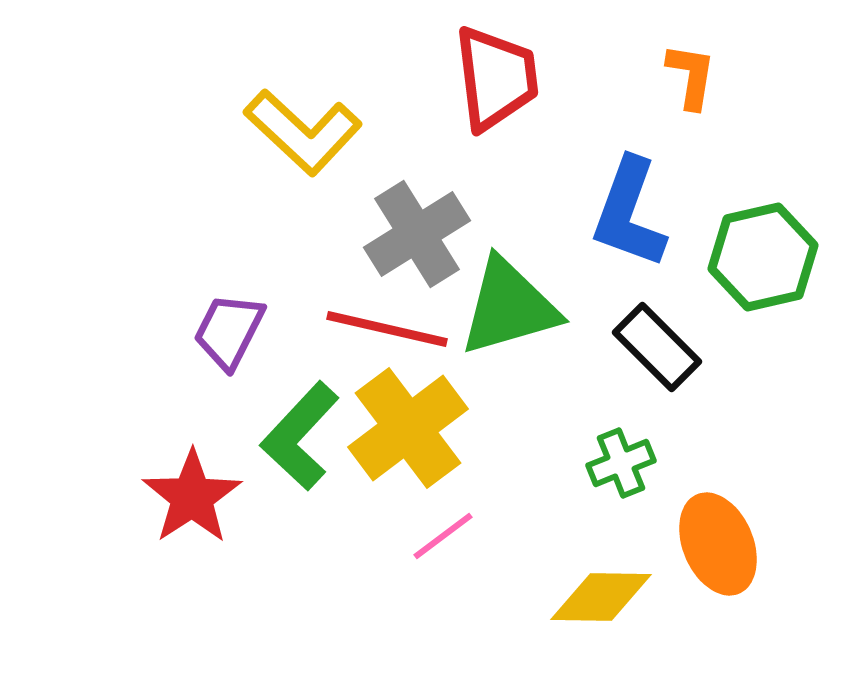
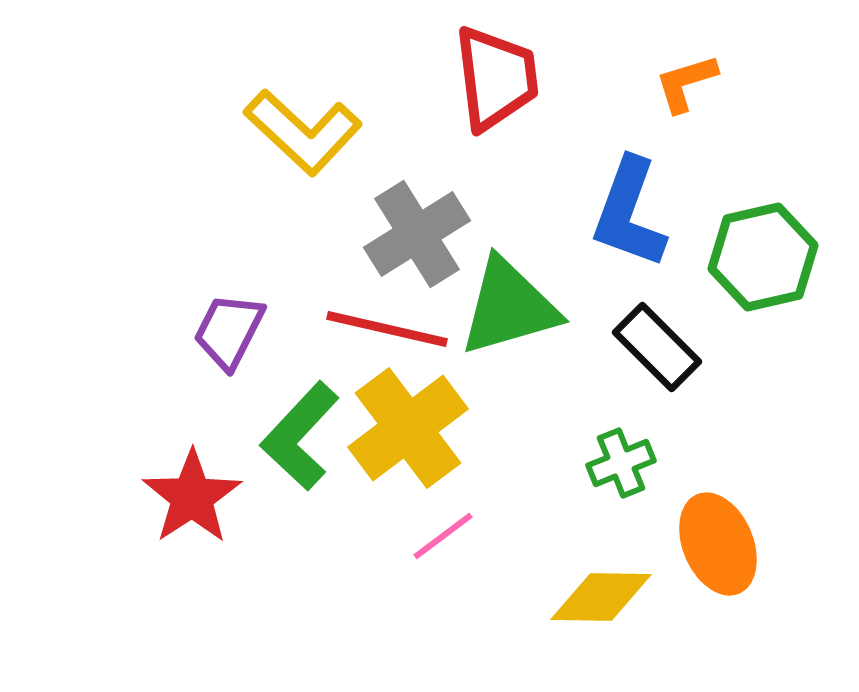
orange L-shape: moved 5 px left, 7 px down; rotated 116 degrees counterclockwise
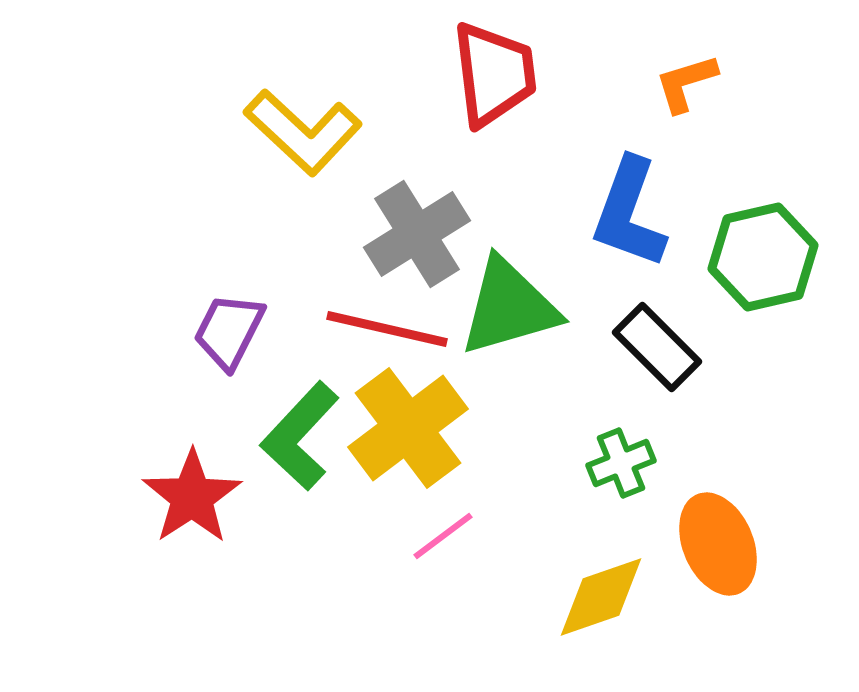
red trapezoid: moved 2 px left, 4 px up
yellow diamond: rotated 20 degrees counterclockwise
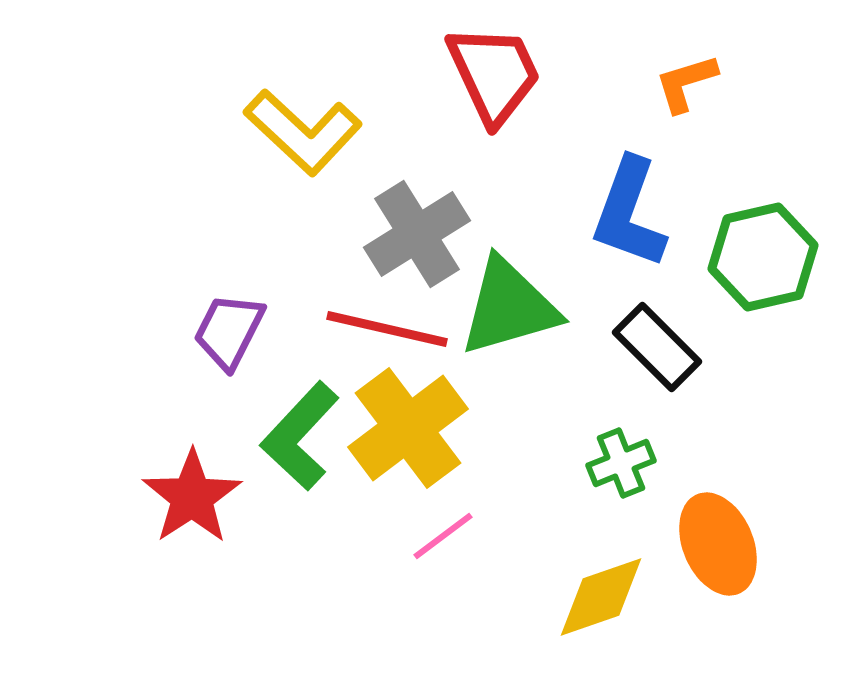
red trapezoid: rotated 18 degrees counterclockwise
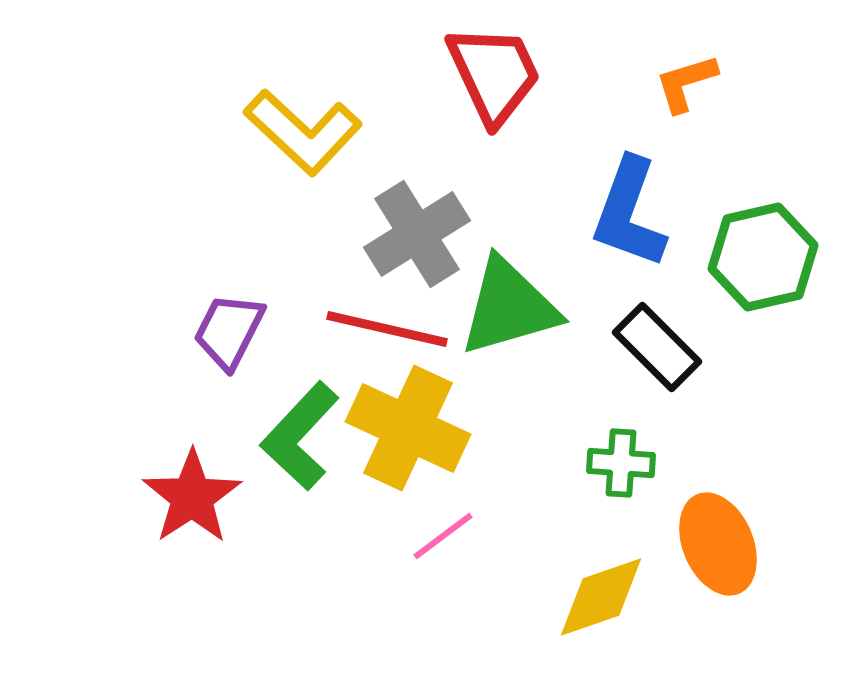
yellow cross: rotated 28 degrees counterclockwise
green cross: rotated 26 degrees clockwise
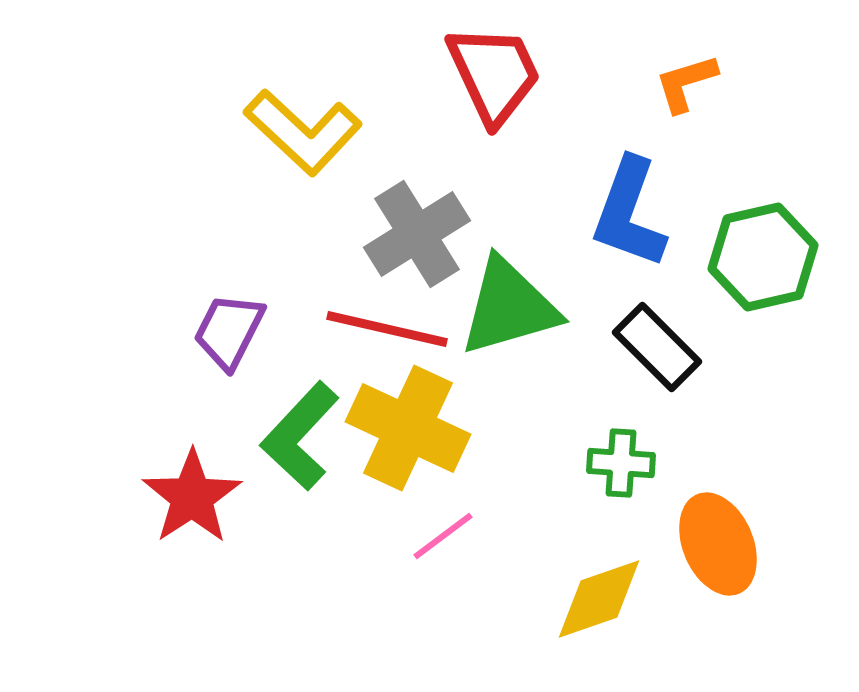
yellow diamond: moved 2 px left, 2 px down
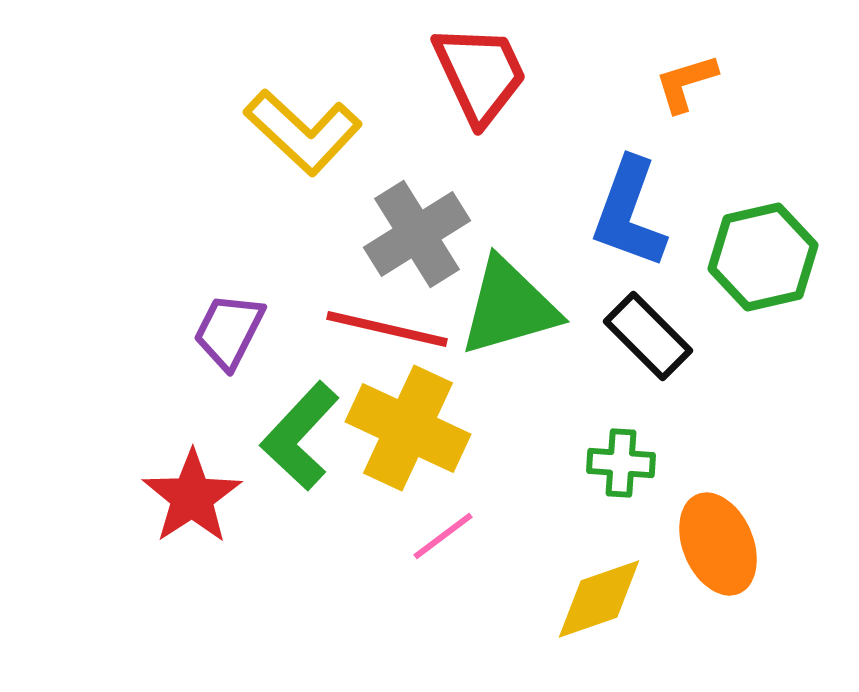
red trapezoid: moved 14 px left
black rectangle: moved 9 px left, 11 px up
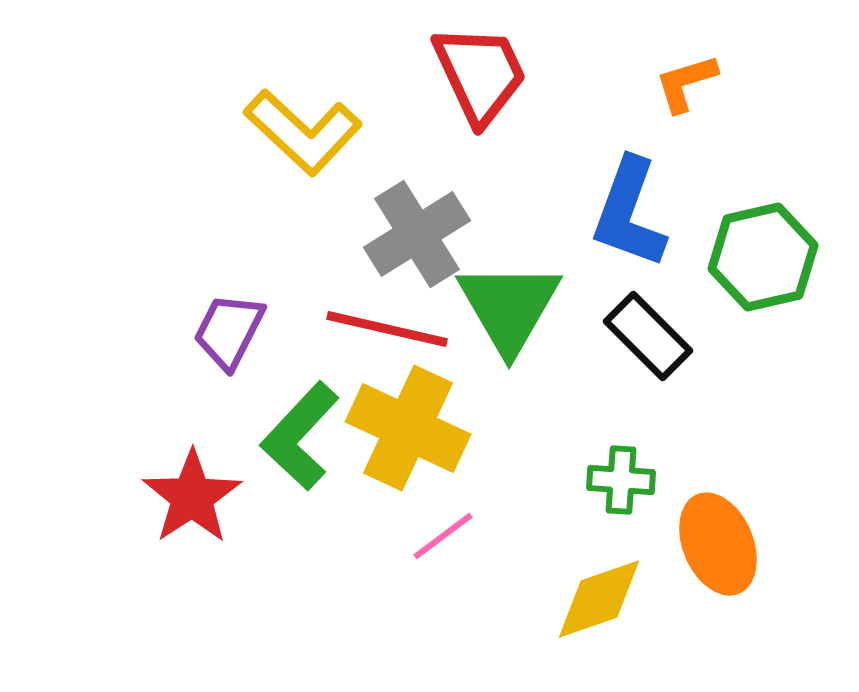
green triangle: rotated 44 degrees counterclockwise
green cross: moved 17 px down
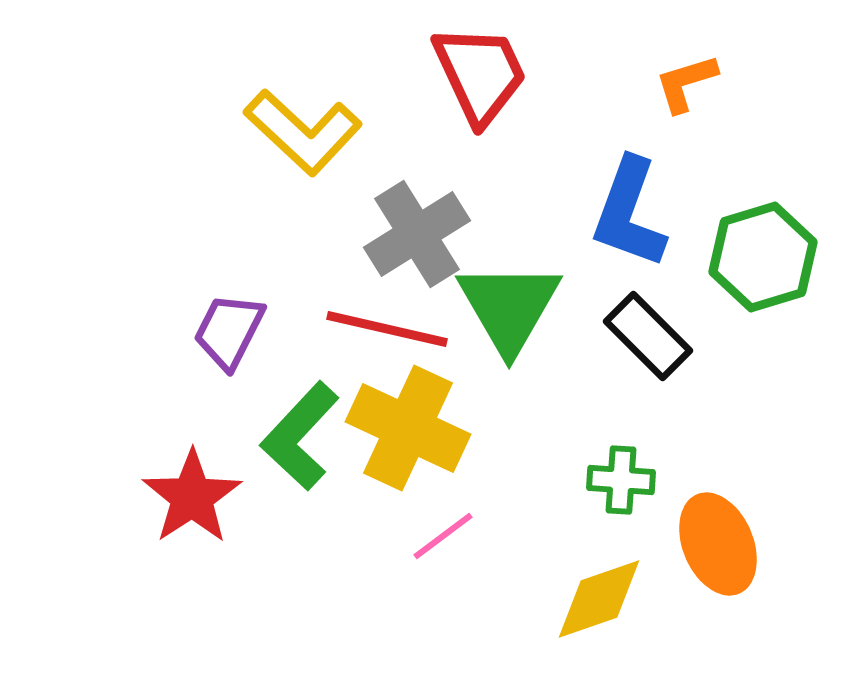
green hexagon: rotated 4 degrees counterclockwise
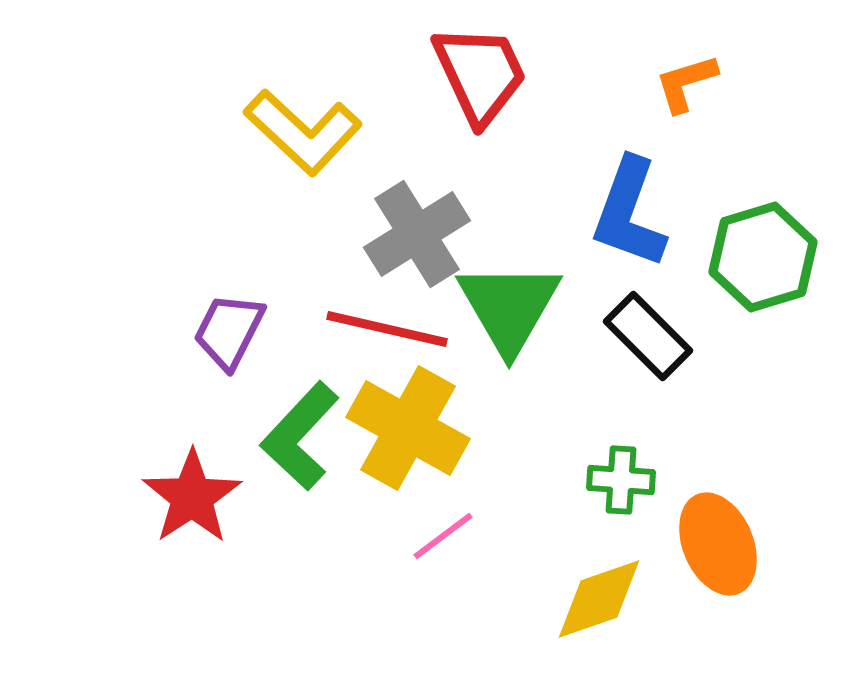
yellow cross: rotated 4 degrees clockwise
